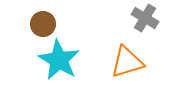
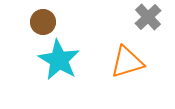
gray cross: moved 3 px right, 1 px up; rotated 16 degrees clockwise
brown circle: moved 2 px up
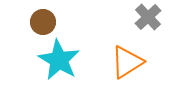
orange triangle: rotated 15 degrees counterclockwise
